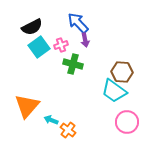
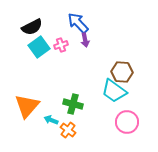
green cross: moved 40 px down
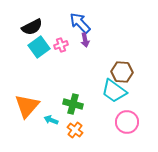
blue arrow: moved 2 px right
orange cross: moved 7 px right
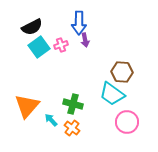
blue arrow: moved 1 px left; rotated 135 degrees counterclockwise
cyan trapezoid: moved 2 px left, 3 px down
cyan arrow: rotated 24 degrees clockwise
orange cross: moved 3 px left, 2 px up
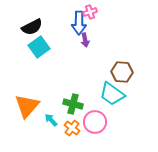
pink cross: moved 29 px right, 33 px up
pink circle: moved 32 px left
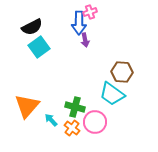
green cross: moved 2 px right, 3 px down
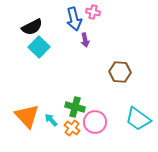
pink cross: moved 3 px right; rotated 32 degrees clockwise
blue arrow: moved 5 px left, 4 px up; rotated 15 degrees counterclockwise
cyan square: rotated 10 degrees counterclockwise
brown hexagon: moved 2 px left
cyan trapezoid: moved 26 px right, 25 px down
orange triangle: moved 10 px down; rotated 24 degrees counterclockwise
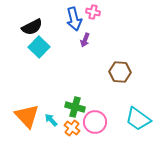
purple arrow: rotated 32 degrees clockwise
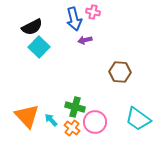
purple arrow: rotated 56 degrees clockwise
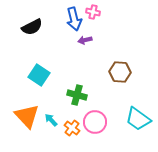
cyan square: moved 28 px down; rotated 10 degrees counterclockwise
green cross: moved 2 px right, 12 px up
